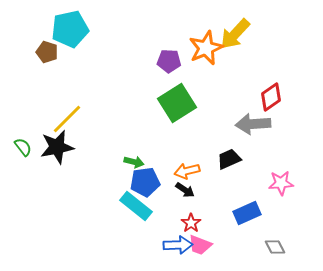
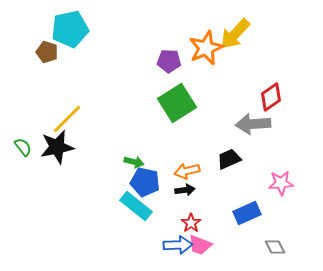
blue pentagon: rotated 20 degrees clockwise
black arrow: rotated 42 degrees counterclockwise
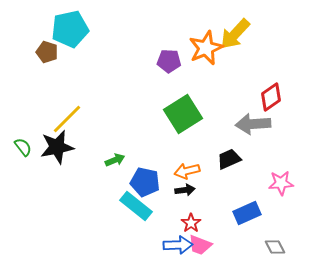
green square: moved 6 px right, 11 px down
green arrow: moved 19 px left, 2 px up; rotated 36 degrees counterclockwise
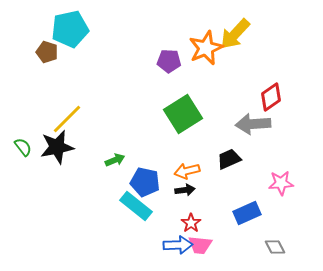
pink trapezoid: rotated 15 degrees counterclockwise
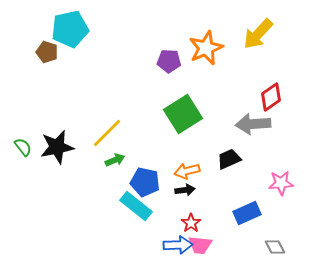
yellow arrow: moved 23 px right
yellow line: moved 40 px right, 14 px down
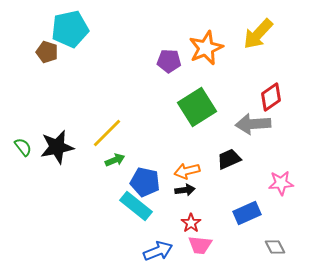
green square: moved 14 px right, 7 px up
blue arrow: moved 20 px left, 6 px down; rotated 20 degrees counterclockwise
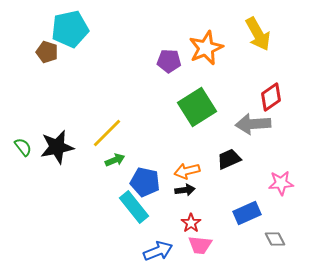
yellow arrow: rotated 72 degrees counterclockwise
cyan rectangle: moved 2 px left, 1 px down; rotated 12 degrees clockwise
gray diamond: moved 8 px up
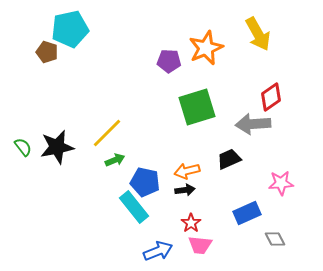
green square: rotated 15 degrees clockwise
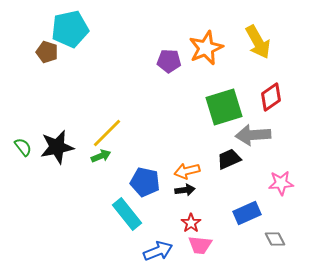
yellow arrow: moved 8 px down
green square: moved 27 px right
gray arrow: moved 11 px down
green arrow: moved 14 px left, 4 px up
cyan rectangle: moved 7 px left, 7 px down
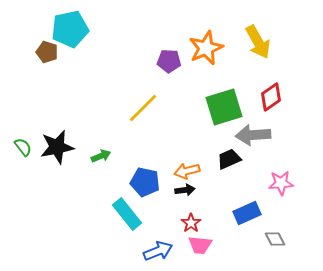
yellow line: moved 36 px right, 25 px up
